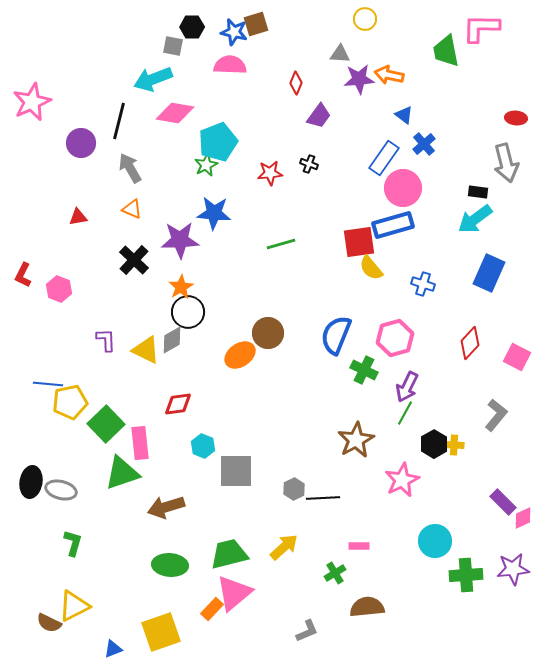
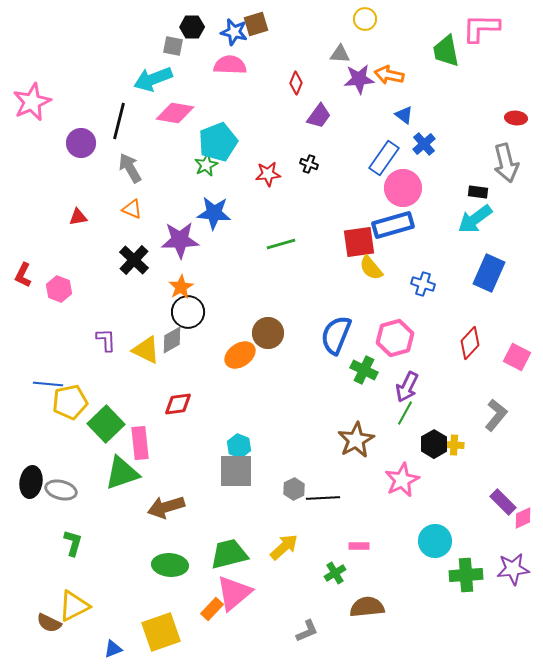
red star at (270, 173): moved 2 px left, 1 px down
cyan hexagon at (203, 446): moved 36 px right
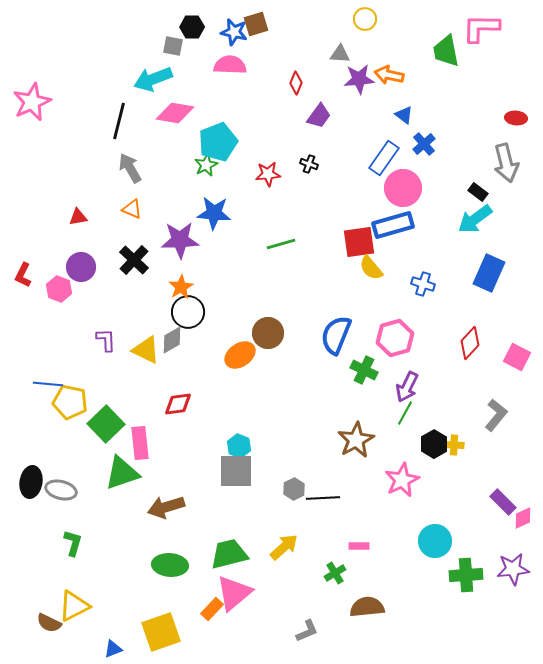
purple circle at (81, 143): moved 124 px down
black rectangle at (478, 192): rotated 30 degrees clockwise
yellow pentagon at (70, 402): rotated 24 degrees clockwise
